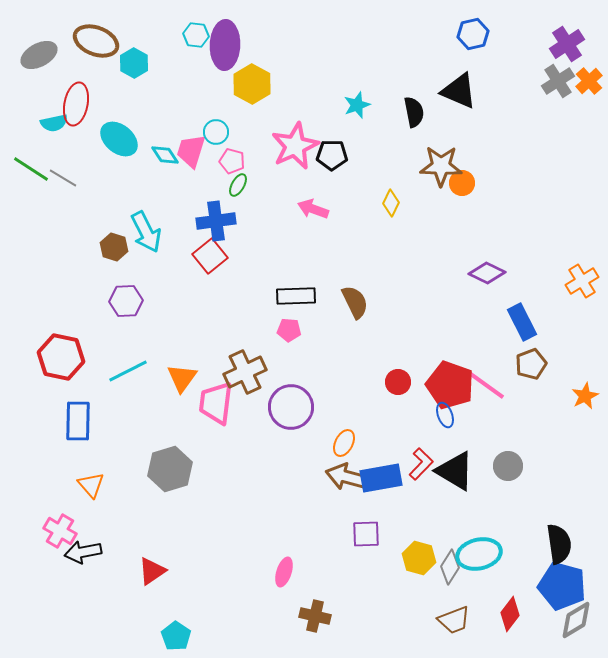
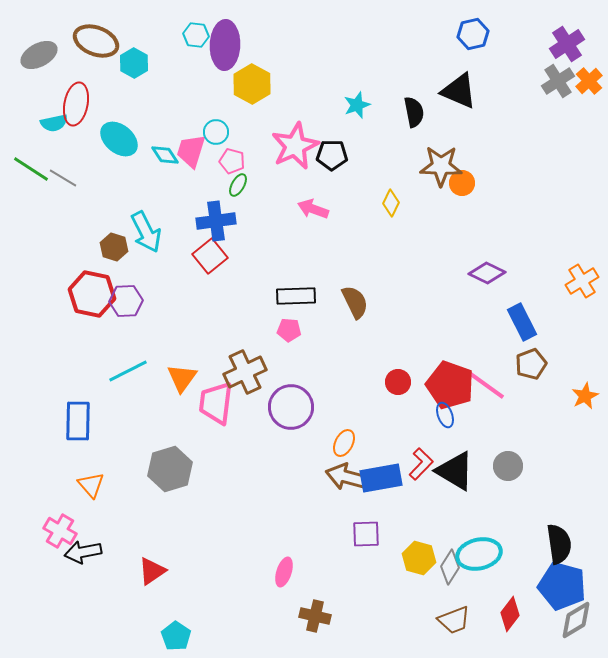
red hexagon at (61, 357): moved 31 px right, 63 px up
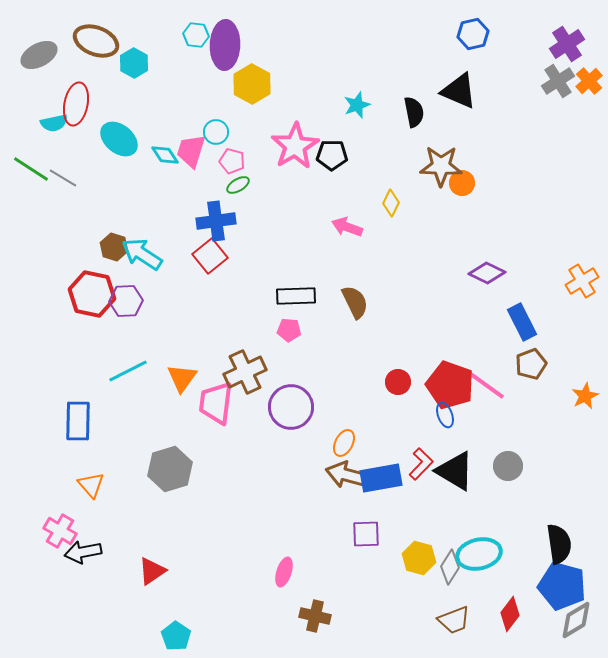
pink star at (295, 146): rotated 6 degrees counterclockwise
green ellipse at (238, 185): rotated 30 degrees clockwise
pink arrow at (313, 209): moved 34 px right, 18 px down
cyan arrow at (146, 232): moved 4 px left, 22 px down; rotated 150 degrees clockwise
brown arrow at (347, 477): moved 2 px up
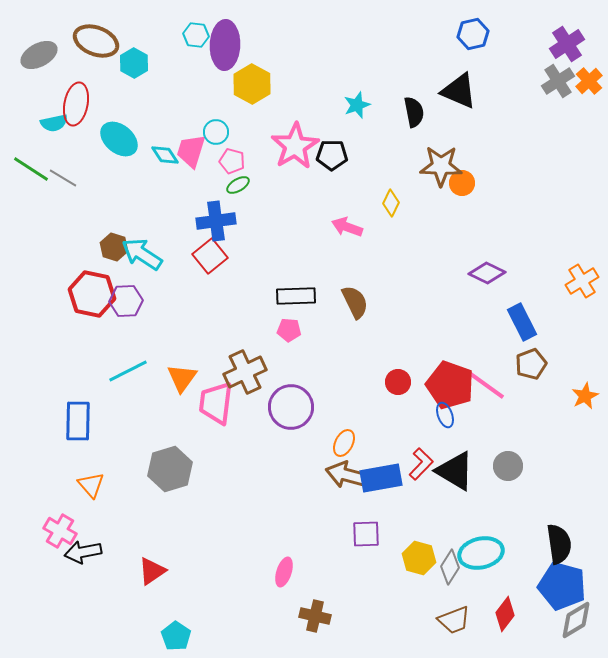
cyan ellipse at (479, 554): moved 2 px right, 1 px up
red diamond at (510, 614): moved 5 px left
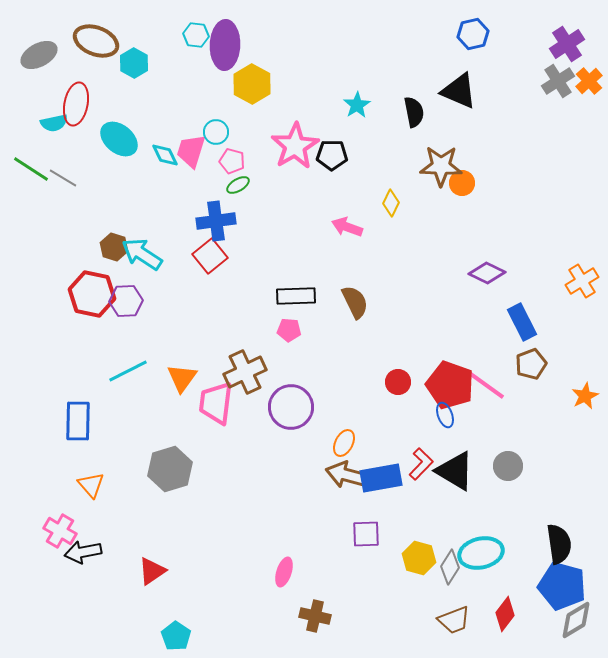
cyan star at (357, 105): rotated 12 degrees counterclockwise
cyan diamond at (165, 155): rotated 8 degrees clockwise
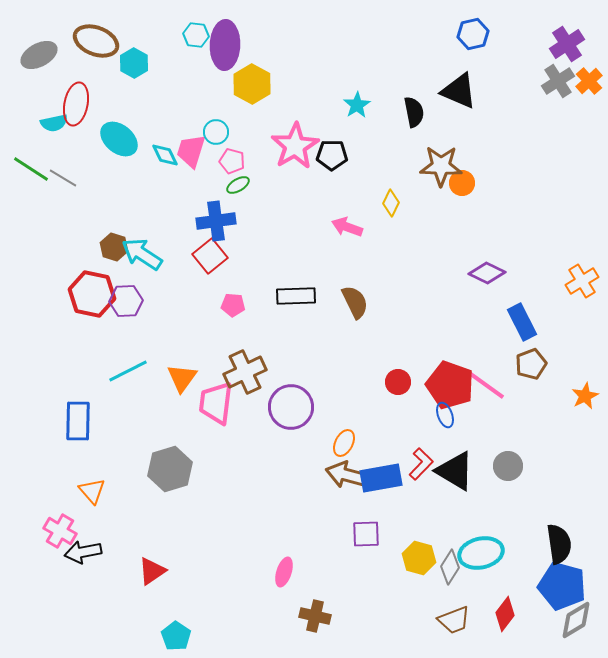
pink pentagon at (289, 330): moved 56 px left, 25 px up
orange triangle at (91, 485): moved 1 px right, 6 px down
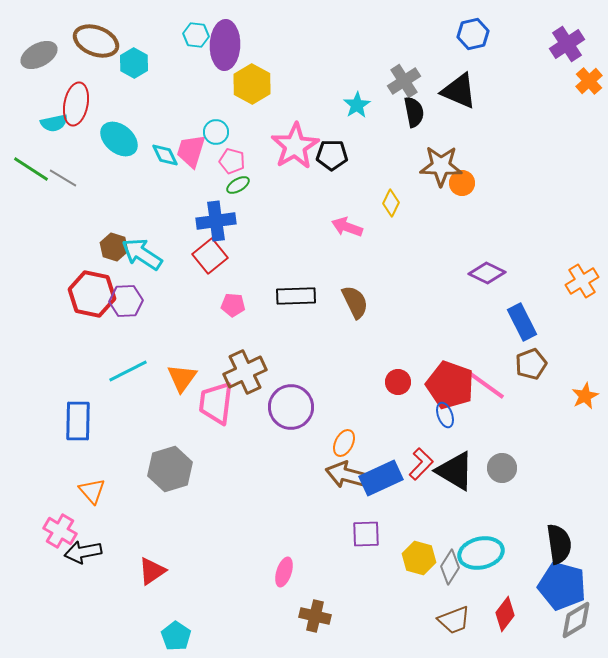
gray cross at (558, 81): moved 154 px left
gray circle at (508, 466): moved 6 px left, 2 px down
blue rectangle at (381, 478): rotated 15 degrees counterclockwise
